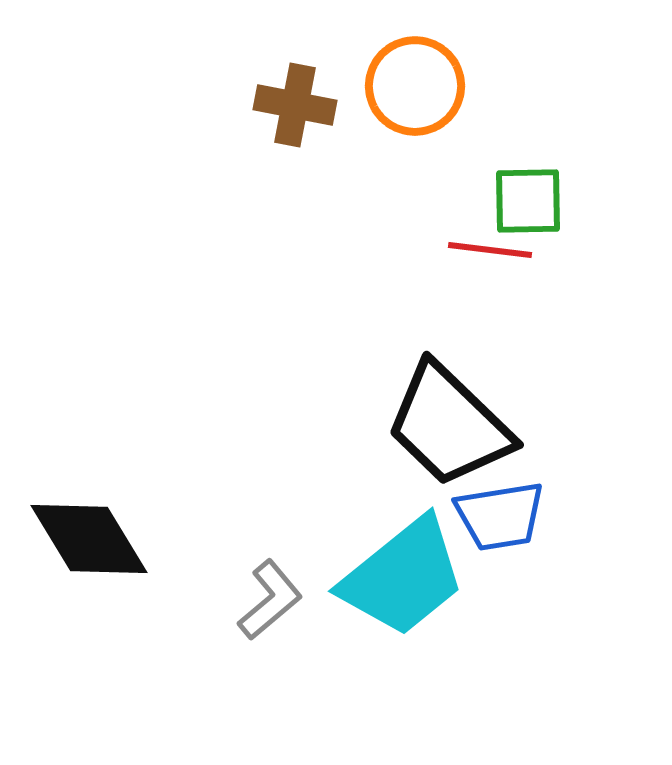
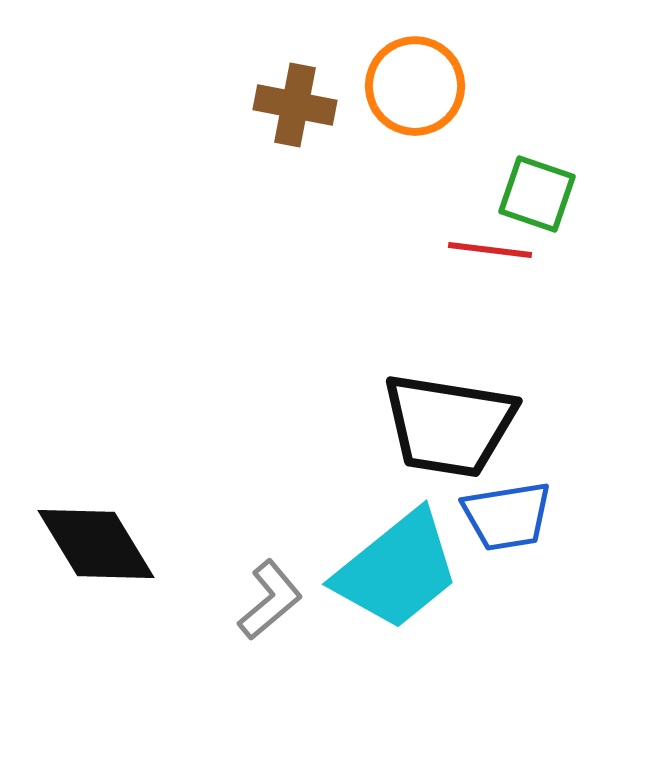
green square: moved 9 px right, 7 px up; rotated 20 degrees clockwise
black trapezoid: rotated 35 degrees counterclockwise
blue trapezoid: moved 7 px right
black diamond: moved 7 px right, 5 px down
cyan trapezoid: moved 6 px left, 7 px up
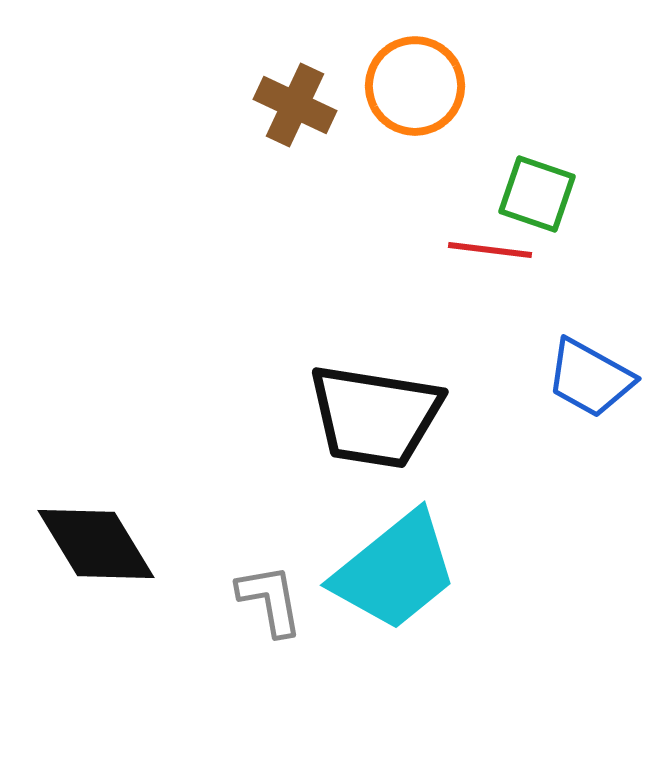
brown cross: rotated 14 degrees clockwise
black trapezoid: moved 74 px left, 9 px up
blue trapezoid: moved 83 px right, 138 px up; rotated 38 degrees clockwise
cyan trapezoid: moved 2 px left, 1 px down
gray L-shape: rotated 60 degrees counterclockwise
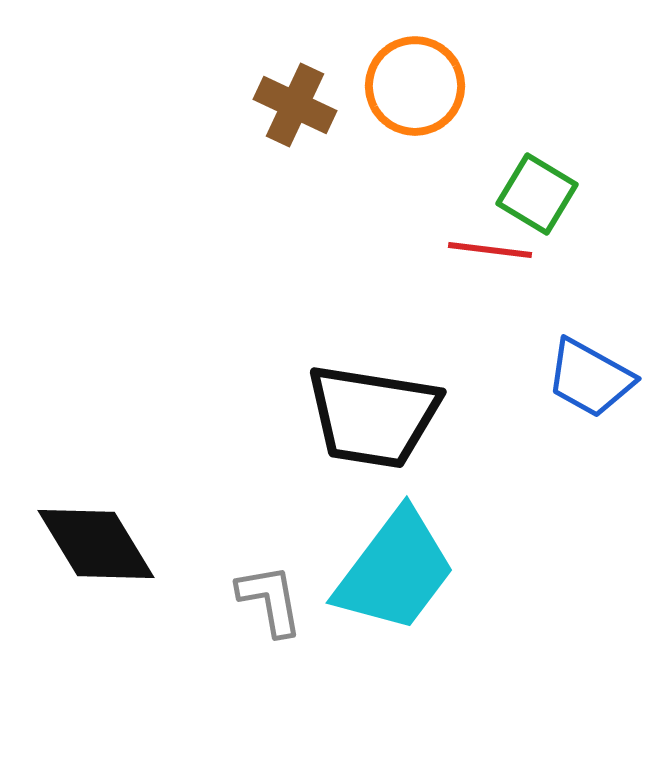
green square: rotated 12 degrees clockwise
black trapezoid: moved 2 px left
cyan trapezoid: rotated 14 degrees counterclockwise
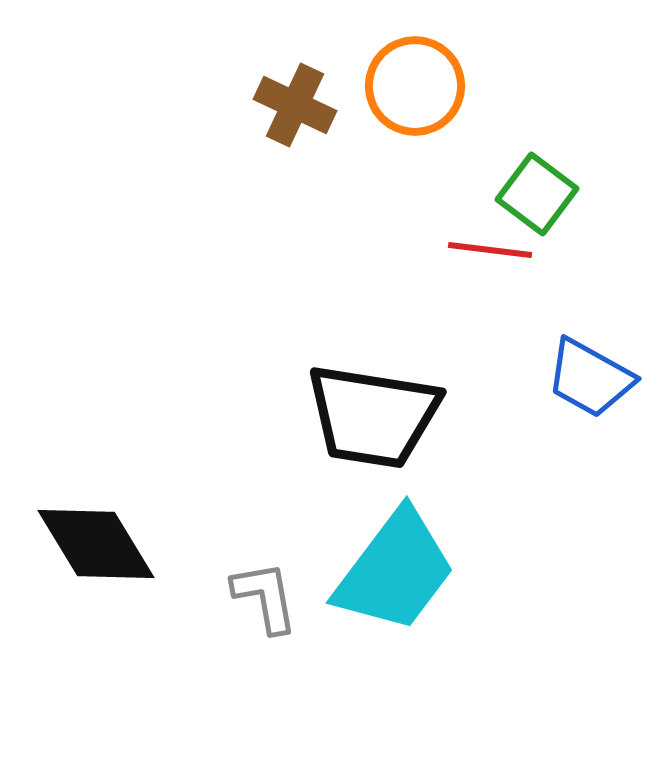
green square: rotated 6 degrees clockwise
gray L-shape: moved 5 px left, 3 px up
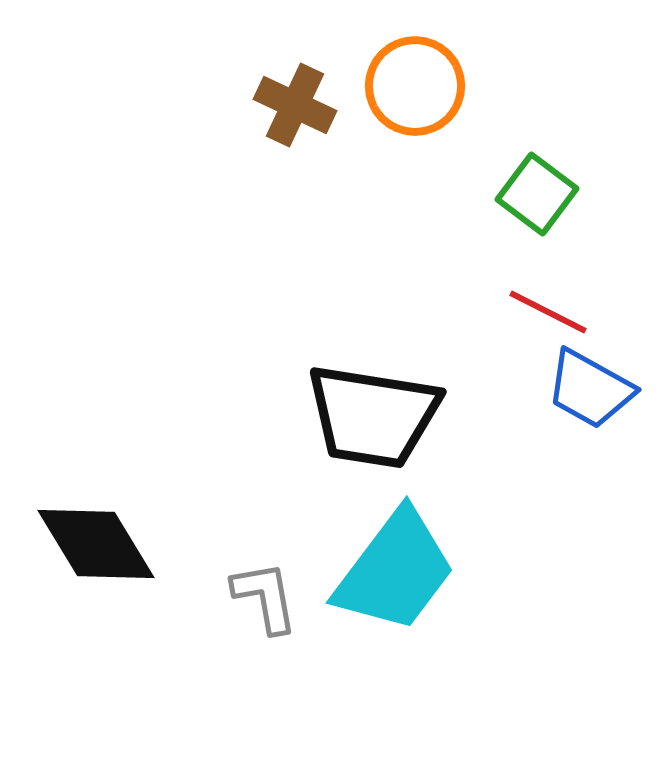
red line: moved 58 px right, 62 px down; rotated 20 degrees clockwise
blue trapezoid: moved 11 px down
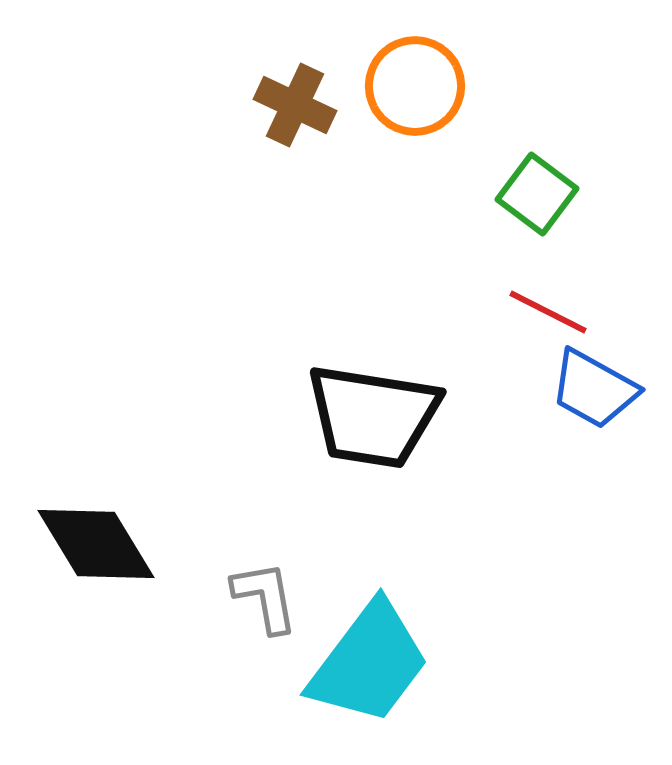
blue trapezoid: moved 4 px right
cyan trapezoid: moved 26 px left, 92 px down
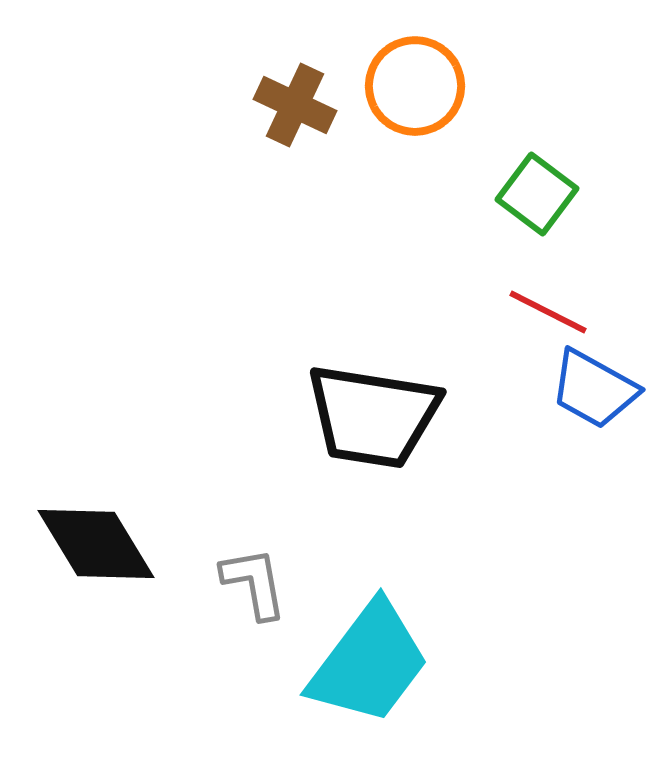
gray L-shape: moved 11 px left, 14 px up
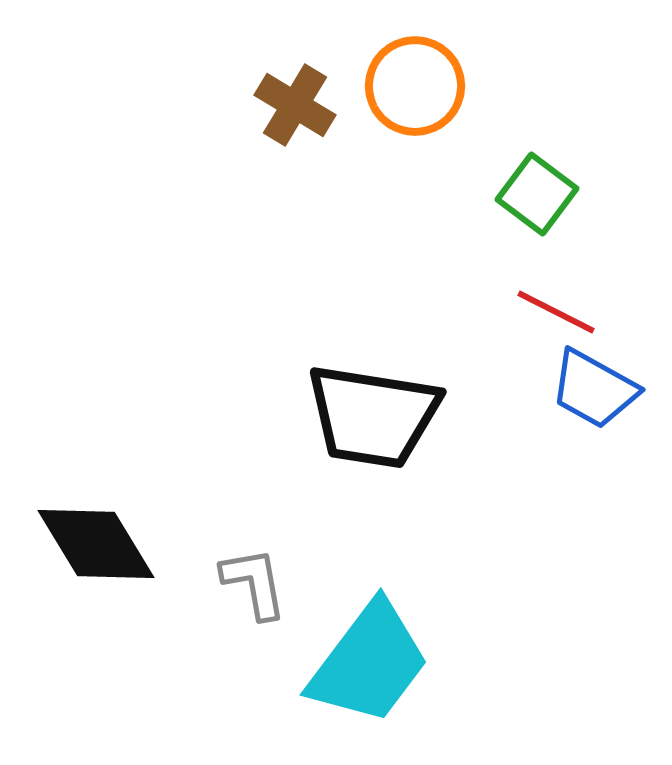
brown cross: rotated 6 degrees clockwise
red line: moved 8 px right
